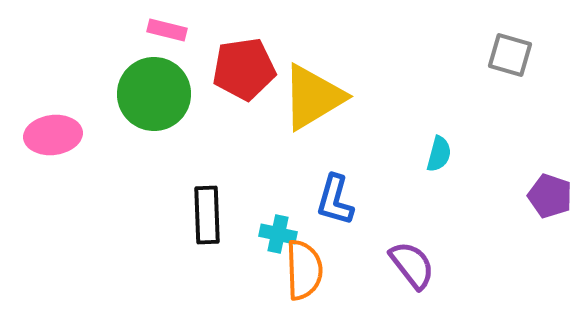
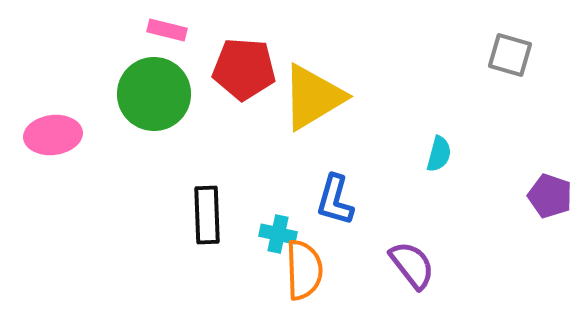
red pentagon: rotated 12 degrees clockwise
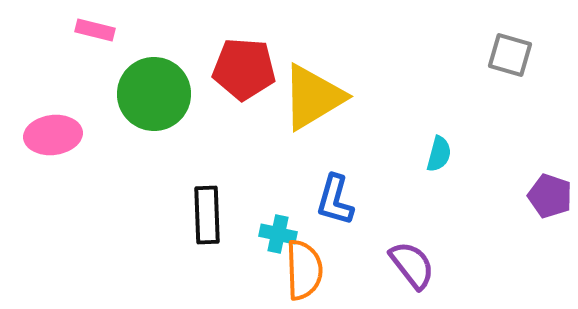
pink rectangle: moved 72 px left
